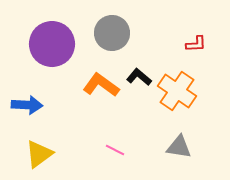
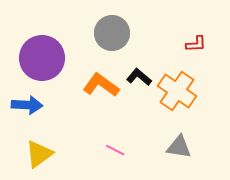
purple circle: moved 10 px left, 14 px down
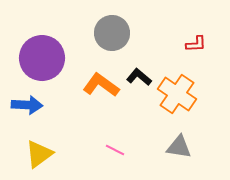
orange cross: moved 3 px down
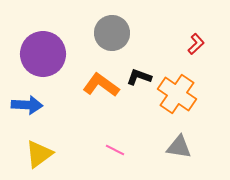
red L-shape: rotated 40 degrees counterclockwise
purple circle: moved 1 px right, 4 px up
black L-shape: rotated 20 degrees counterclockwise
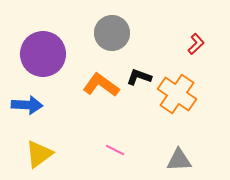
gray triangle: moved 13 px down; rotated 12 degrees counterclockwise
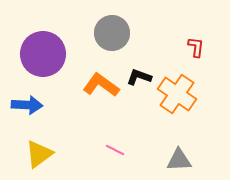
red L-shape: moved 3 px down; rotated 40 degrees counterclockwise
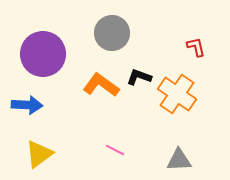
red L-shape: rotated 20 degrees counterclockwise
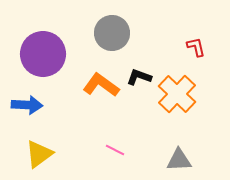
orange cross: rotated 9 degrees clockwise
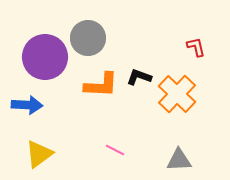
gray circle: moved 24 px left, 5 px down
purple circle: moved 2 px right, 3 px down
orange L-shape: rotated 147 degrees clockwise
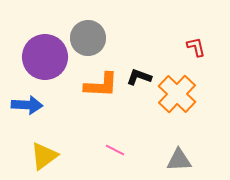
yellow triangle: moved 5 px right, 2 px down
